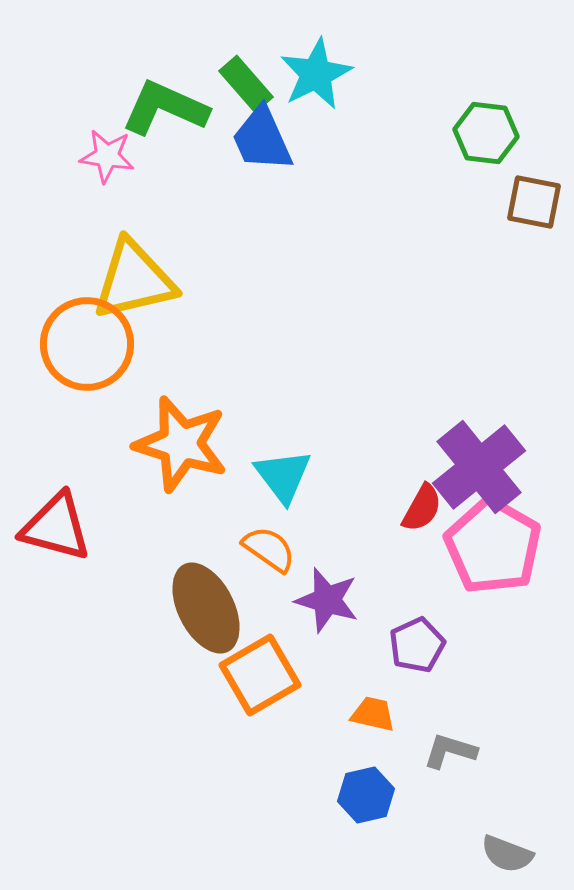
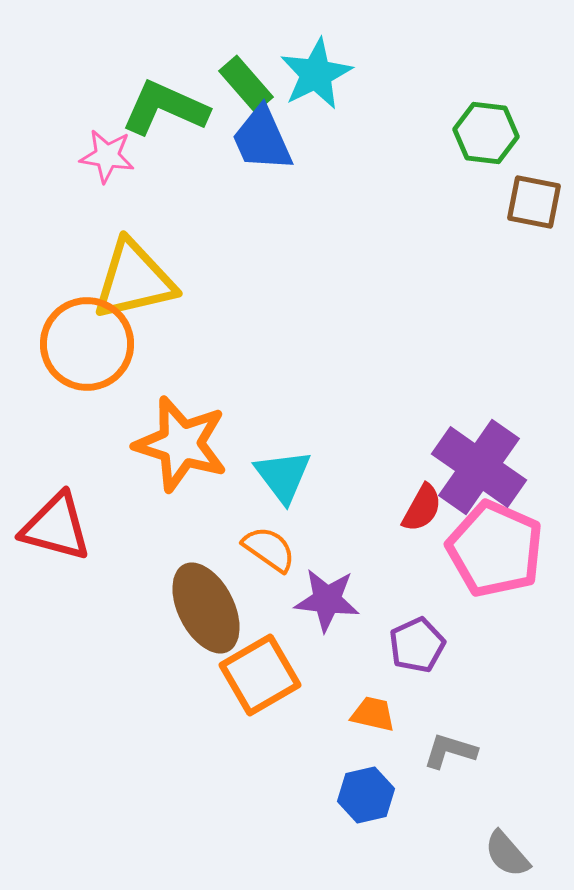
purple cross: rotated 16 degrees counterclockwise
pink pentagon: moved 2 px right, 3 px down; rotated 6 degrees counterclockwise
purple star: rotated 10 degrees counterclockwise
gray semicircle: rotated 28 degrees clockwise
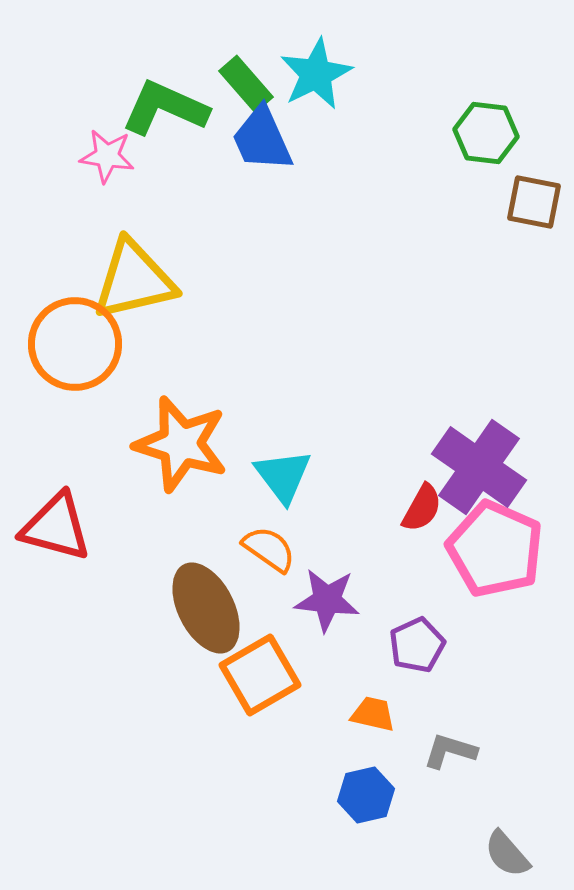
orange circle: moved 12 px left
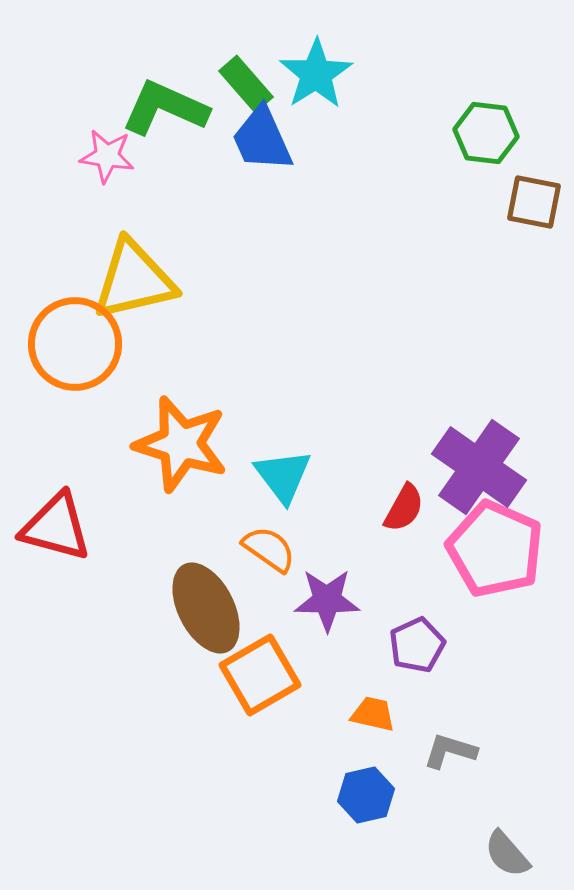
cyan star: rotated 6 degrees counterclockwise
red semicircle: moved 18 px left
purple star: rotated 6 degrees counterclockwise
